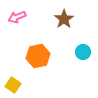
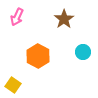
pink arrow: rotated 42 degrees counterclockwise
orange hexagon: rotated 20 degrees counterclockwise
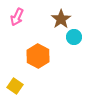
brown star: moved 3 px left
cyan circle: moved 9 px left, 15 px up
yellow square: moved 2 px right, 1 px down
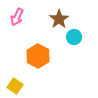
brown star: moved 2 px left
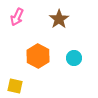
cyan circle: moved 21 px down
yellow square: rotated 21 degrees counterclockwise
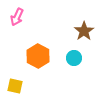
brown star: moved 25 px right, 12 px down
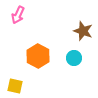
pink arrow: moved 1 px right, 2 px up
brown star: moved 1 px left; rotated 18 degrees counterclockwise
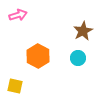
pink arrow: rotated 132 degrees counterclockwise
brown star: rotated 24 degrees clockwise
cyan circle: moved 4 px right
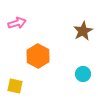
pink arrow: moved 1 px left, 8 px down
cyan circle: moved 5 px right, 16 px down
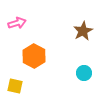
orange hexagon: moved 4 px left
cyan circle: moved 1 px right, 1 px up
